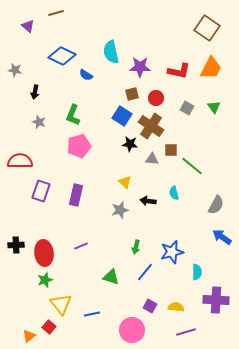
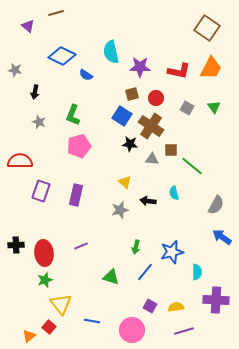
yellow semicircle at (176, 307): rotated 14 degrees counterclockwise
blue line at (92, 314): moved 7 px down; rotated 21 degrees clockwise
purple line at (186, 332): moved 2 px left, 1 px up
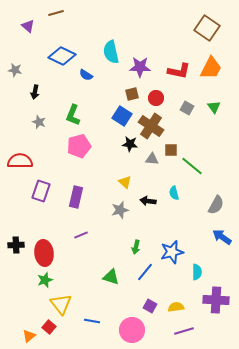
purple rectangle at (76, 195): moved 2 px down
purple line at (81, 246): moved 11 px up
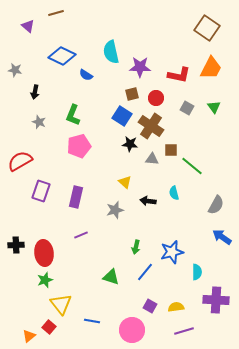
red L-shape at (179, 71): moved 4 px down
red semicircle at (20, 161): rotated 30 degrees counterclockwise
gray star at (120, 210): moved 5 px left
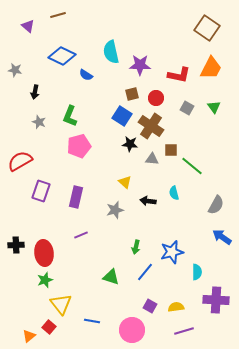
brown line at (56, 13): moved 2 px right, 2 px down
purple star at (140, 67): moved 2 px up
green L-shape at (73, 115): moved 3 px left, 1 px down
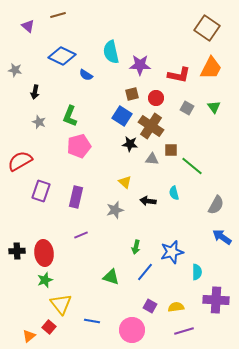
black cross at (16, 245): moved 1 px right, 6 px down
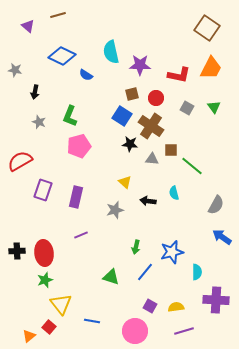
purple rectangle at (41, 191): moved 2 px right, 1 px up
pink circle at (132, 330): moved 3 px right, 1 px down
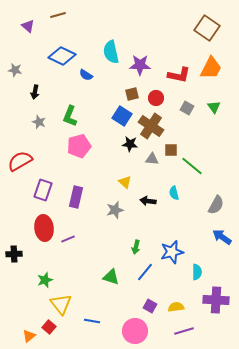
purple line at (81, 235): moved 13 px left, 4 px down
black cross at (17, 251): moved 3 px left, 3 px down
red ellipse at (44, 253): moved 25 px up
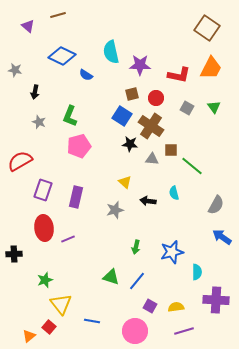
blue line at (145, 272): moved 8 px left, 9 px down
